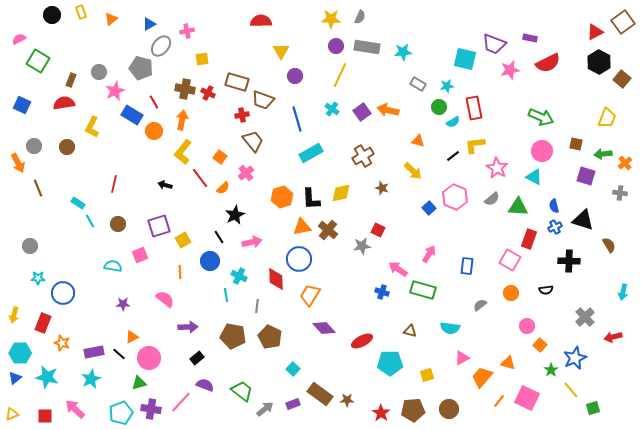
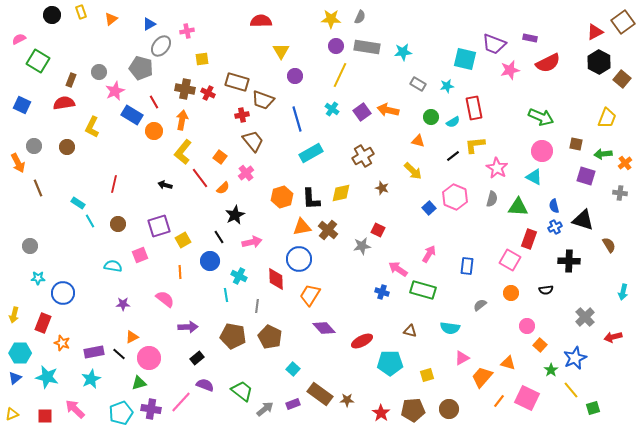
green circle at (439, 107): moved 8 px left, 10 px down
gray semicircle at (492, 199): rotated 35 degrees counterclockwise
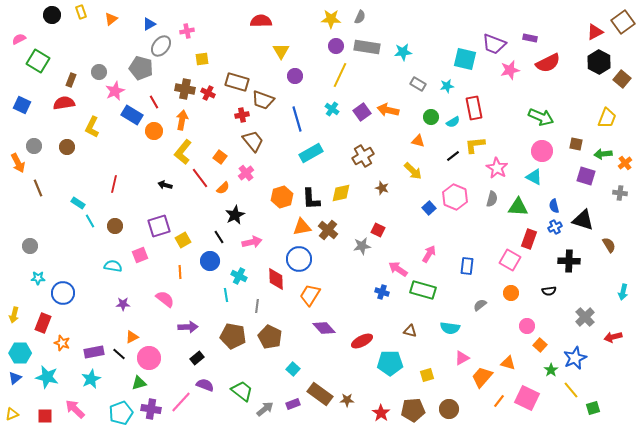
brown circle at (118, 224): moved 3 px left, 2 px down
black semicircle at (546, 290): moved 3 px right, 1 px down
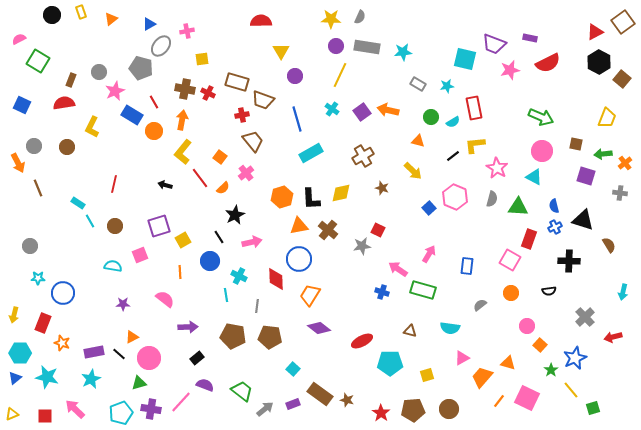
orange triangle at (302, 227): moved 3 px left, 1 px up
purple diamond at (324, 328): moved 5 px left; rotated 10 degrees counterclockwise
brown pentagon at (270, 337): rotated 20 degrees counterclockwise
brown star at (347, 400): rotated 16 degrees clockwise
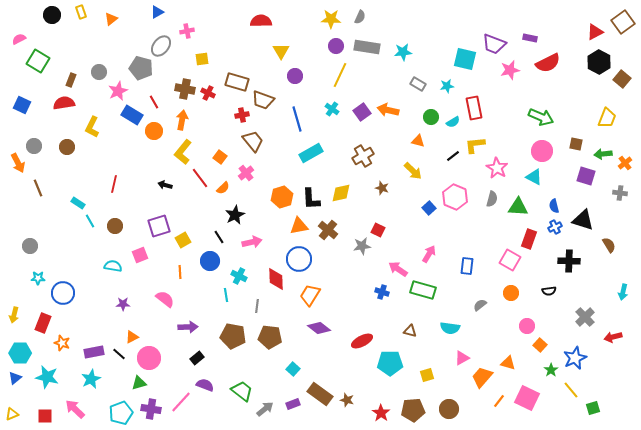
blue triangle at (149, 24): moved 8 px right, 12 px up
pink star at (115, 91): moved 3 px right
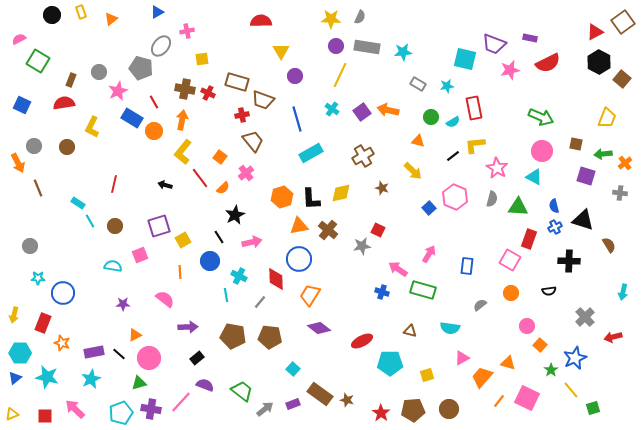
blue rectangle at (132, 115): moved 3 px down
gray line at (257, 306): moved 3 px right, 4 px up; rotated 32 degrees clockwise
orange triangle at (132, 337): moved 3 px right, 2 px up
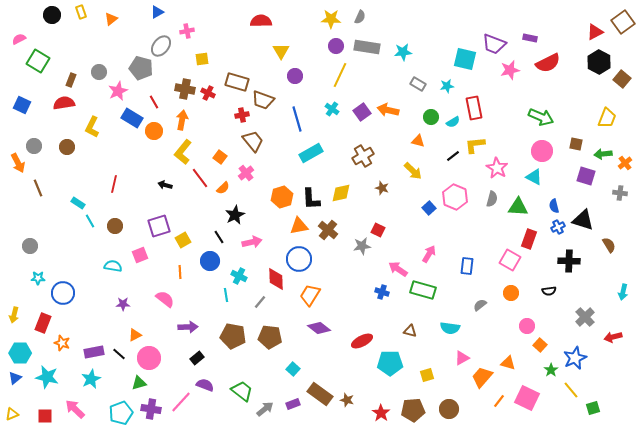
blue cross at (555, 227): moved 3 px right
